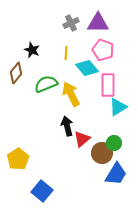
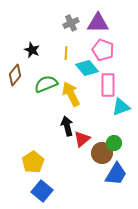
brown diamond: moved 1 px left, 2 px down
cyan triangle: moved 3 px right; rotated 12 degrees clockwise
yellow pentagon: moved 15 px right, 3 px down
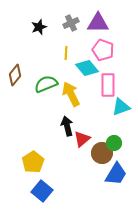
black star: moved 7 px right, 23 px up; rotated 28 degrees clockwise
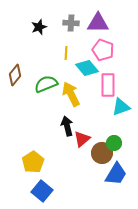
gray cross: rotated 28 degrees clockwise
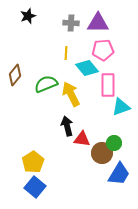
black star: moved 11 px left, 11 px up
pink pentagon: rotated 25 degrees counterclockwise
red triangle: rotated 48 degrees clockwise
blue trapezoid: moved 3 px right
blue square: moved 7 px left, 4 px up
